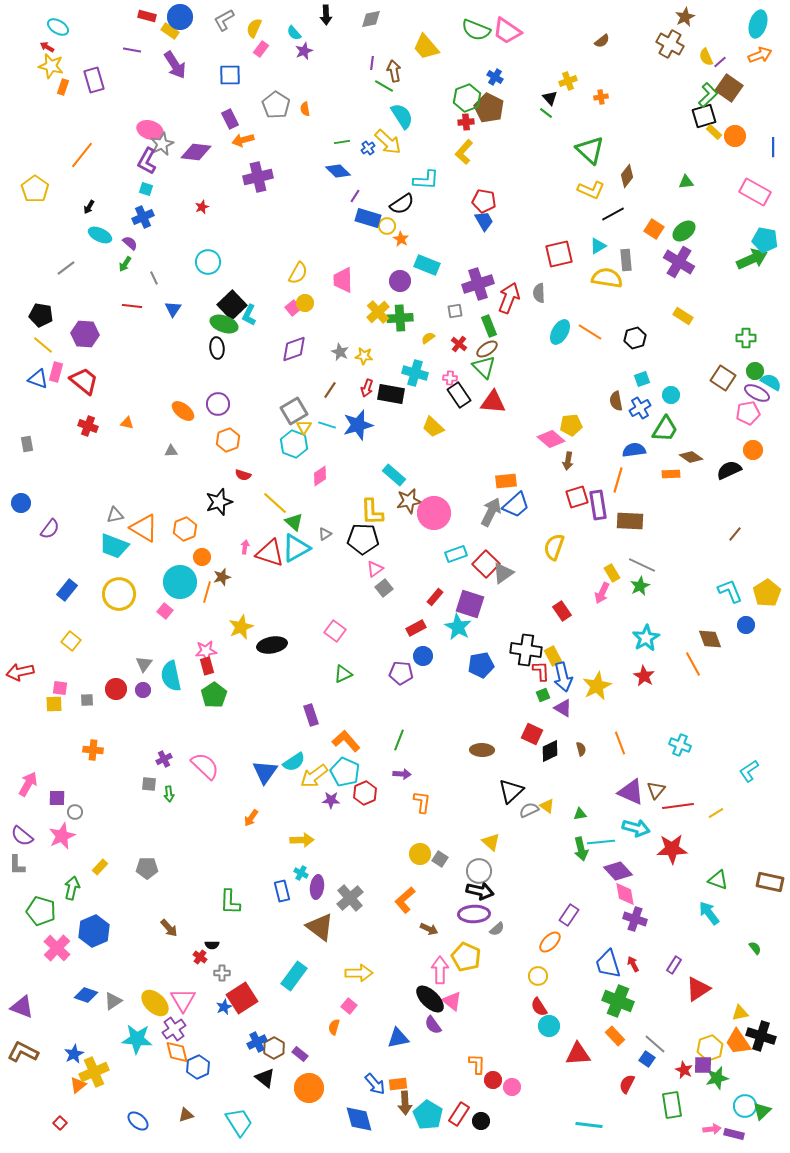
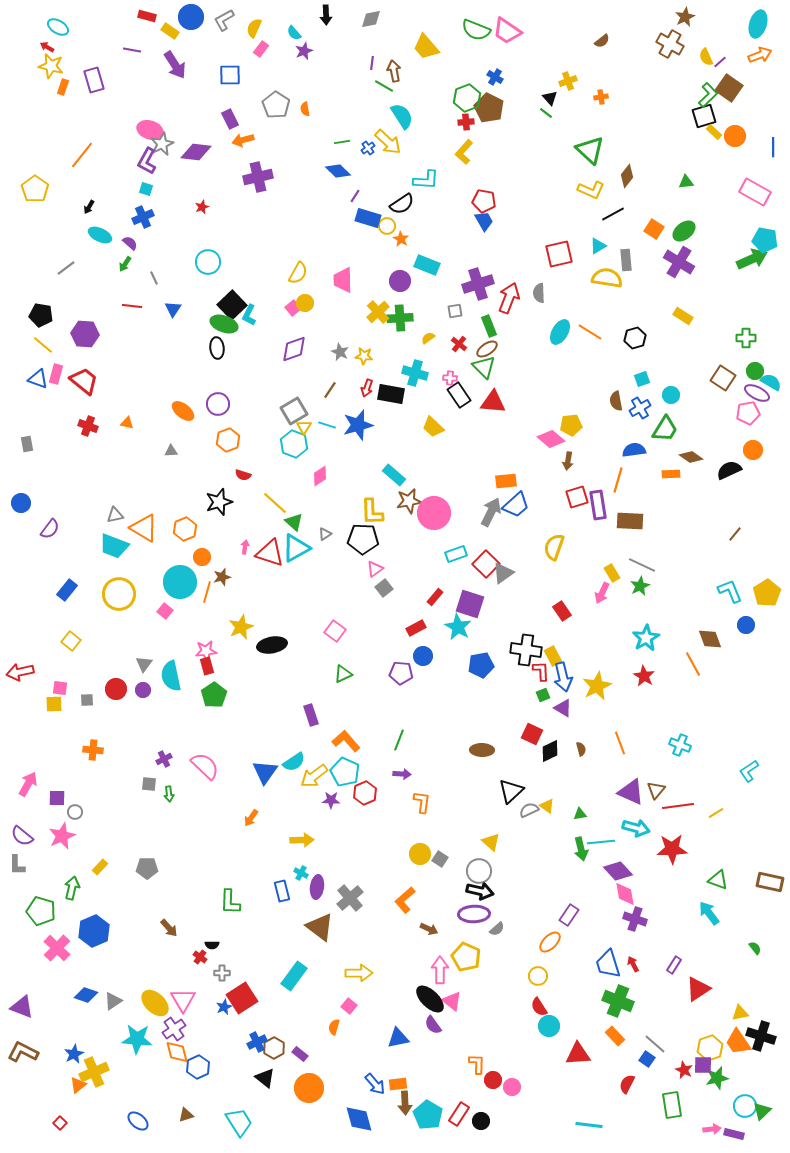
blue circle at (180, 17): moved 11 px right
pink rectangle at (56, 372): moved 2 px down
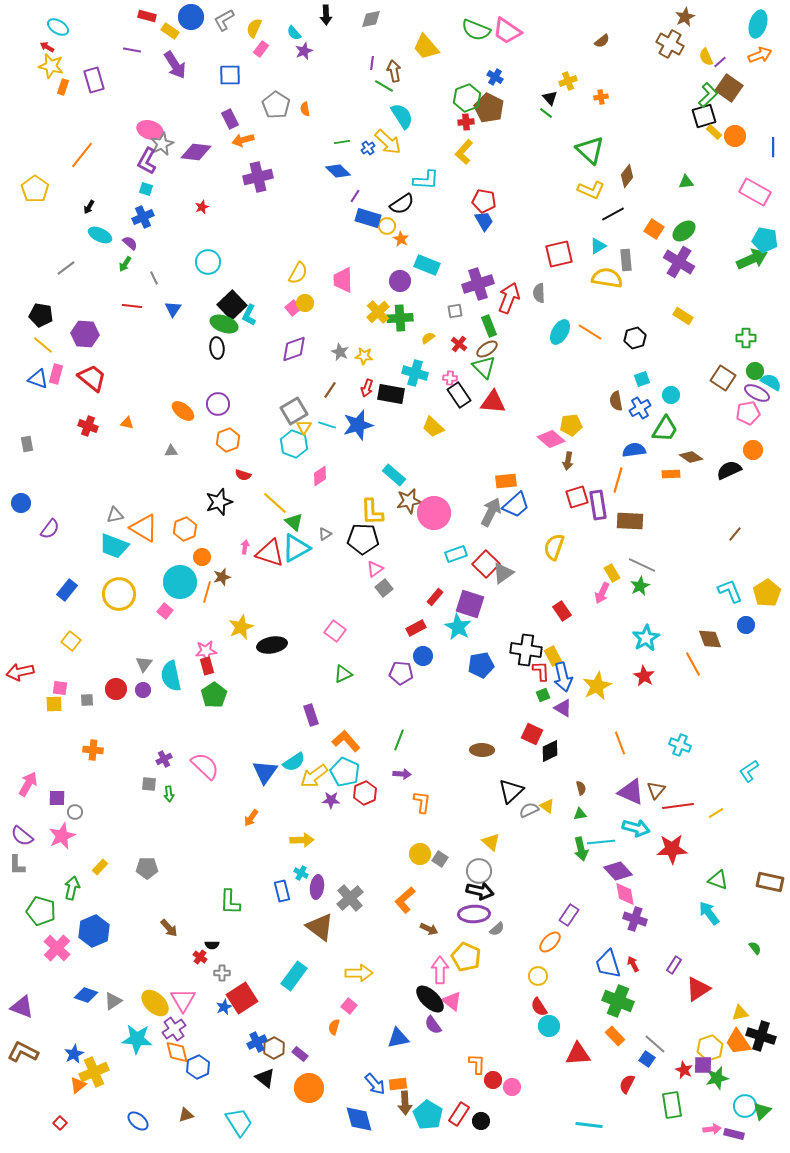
red trapezoid at (84, 381): moved 8 px right, 3 px up
brown semicircle at (581, 749): moved 39 px down
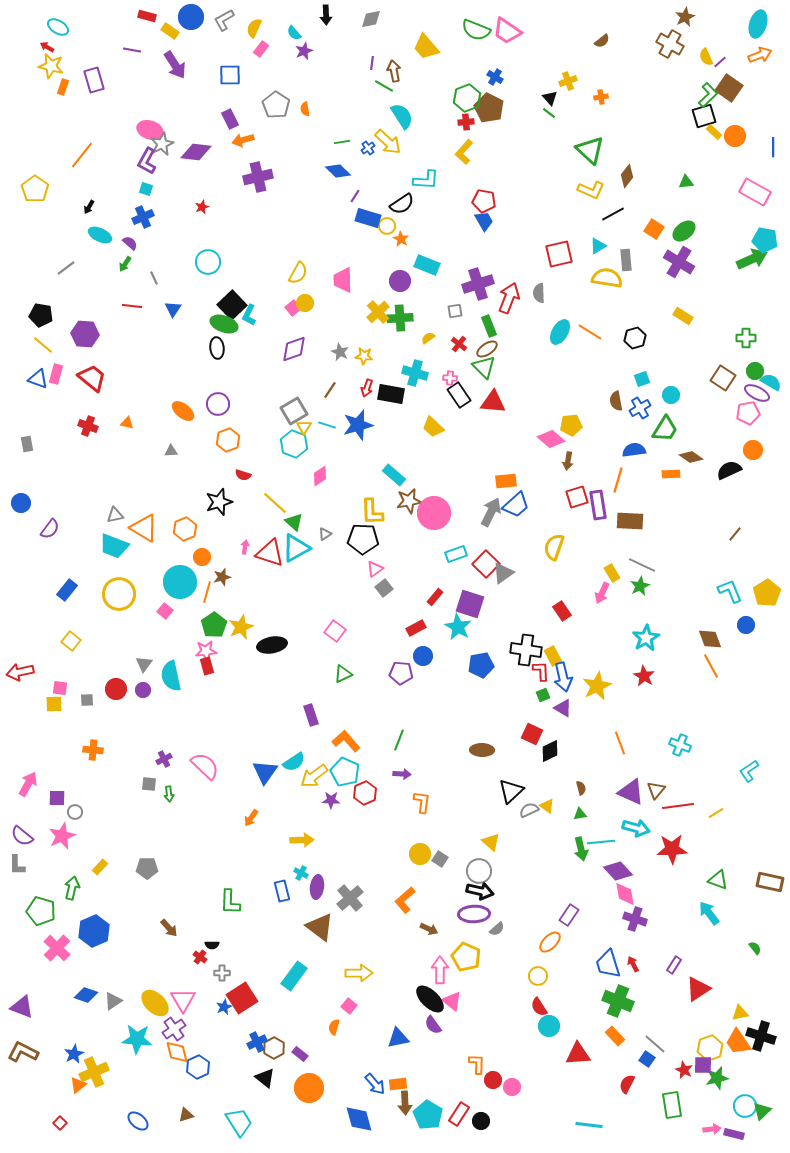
green line at (546, 113): moved 3 px right
orange line at (693, 664): moved 18 px right, 2 px down
green pentagon at (214, 695): moved 70 px up
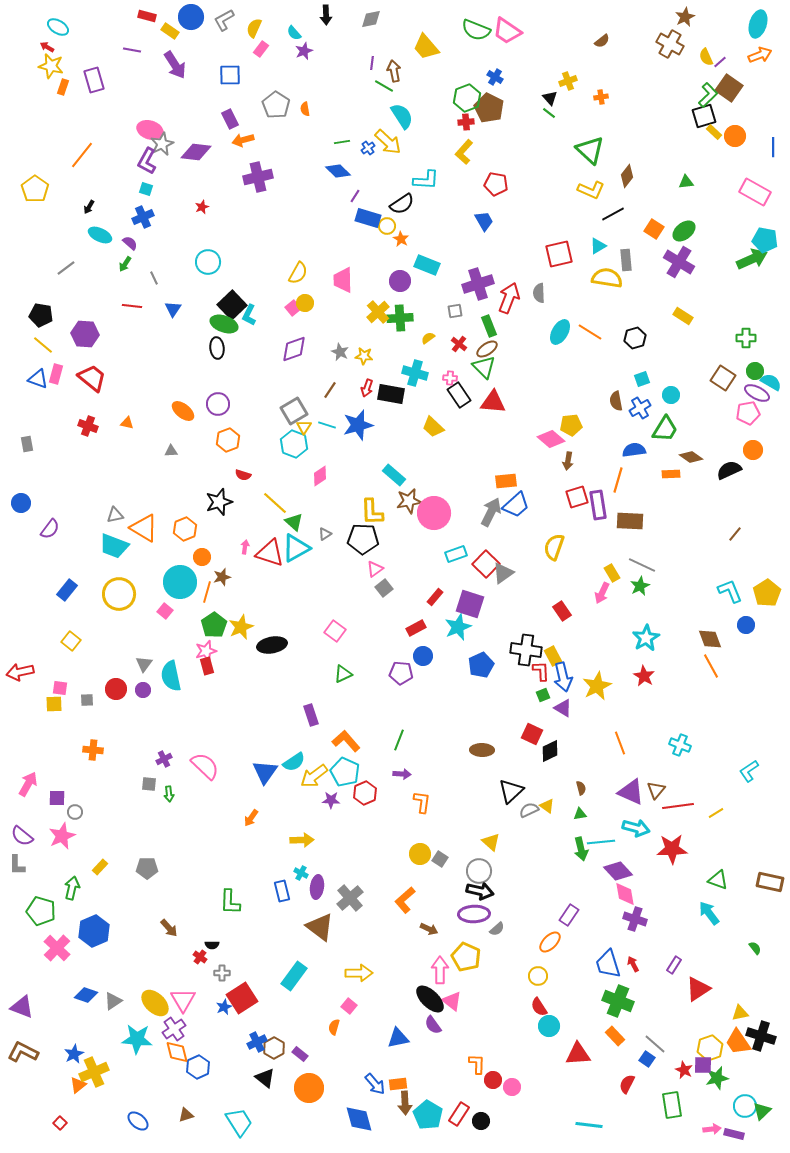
red pentagon at (484, 201): moved 12 px right, 17 px up
cyan star at (458, 627): rotated 20 degrees clockwise
pink star at (206, 651): rotated 10 degrees counterclockwise
blue pentagon at (481, 665): rotated 15 degrees counterclockwise
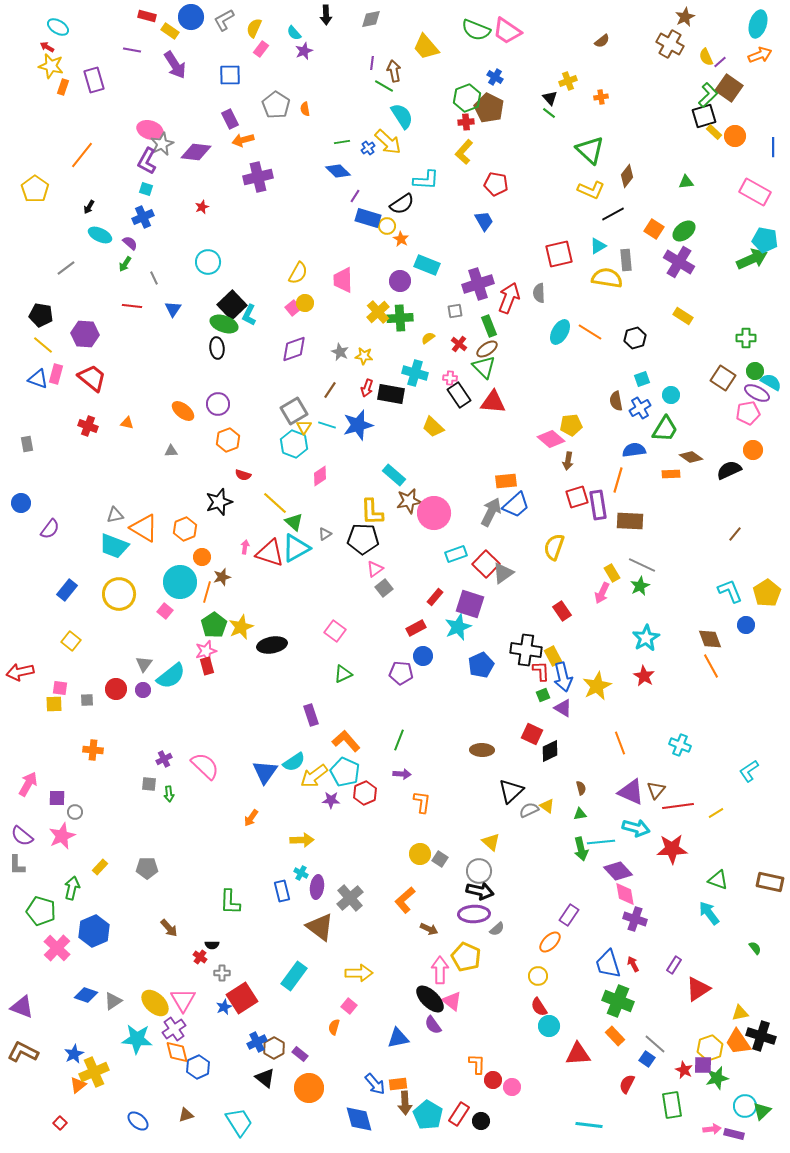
cyan semicircle at (171, 676): rotated 116 degrees counterclockwise
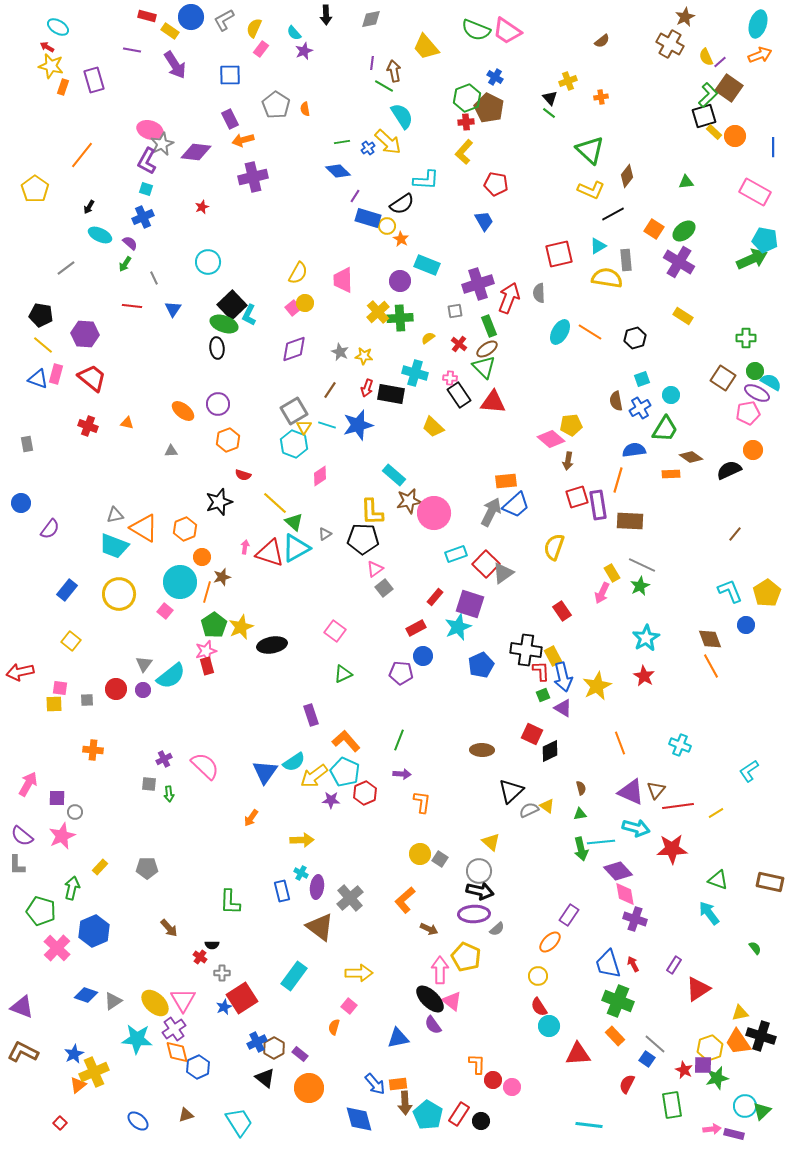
purple cross at (258, 177): moved 5 px left
